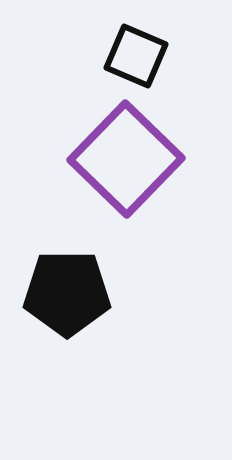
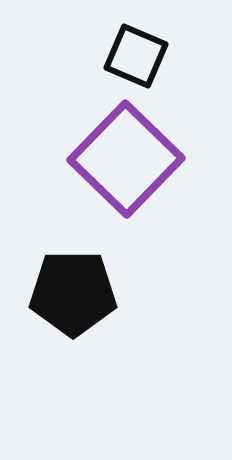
black pentagon: moved 6 px right
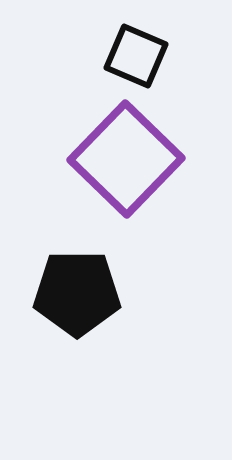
black pentagon: moved 4 px right
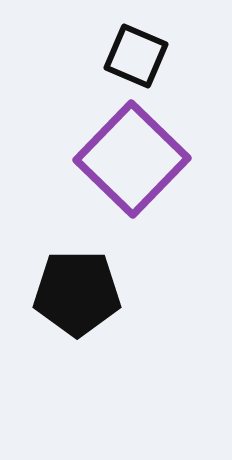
purple square: moved 6 px right
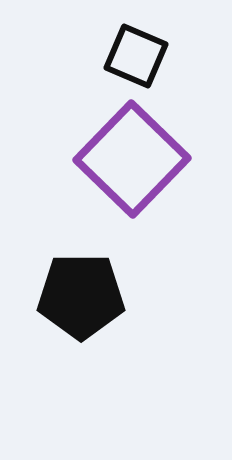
black pentagon: moved 4 px right, 3 px down
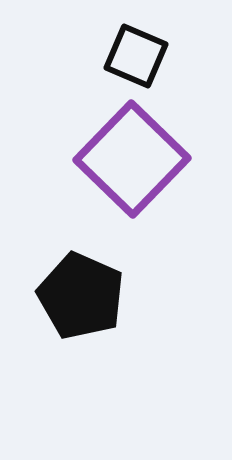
black pentagon: rotated 24 degrees clockwise
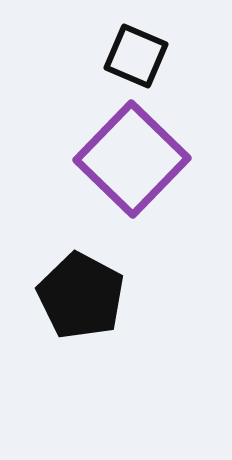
black pentagon: rotated 4 degrees clockwise
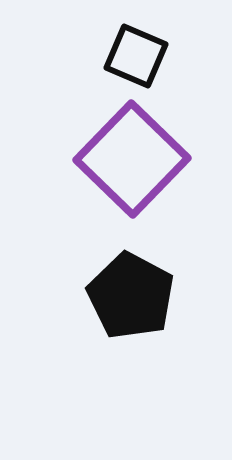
black pentagon: moved 50 px right
